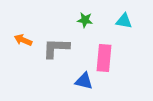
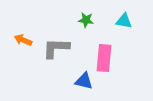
green star: moved 1 px right
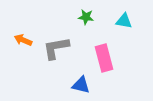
green star: moved 3 px up
gray L-shape: rotated 12 degrees counterclockwise
pink rectangle: rotated 20 degrees counterclockwise
blue triangle: moved 3 px left, 4 px down
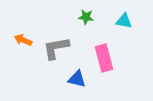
blue triangle: moved 4 px left, 6 px up
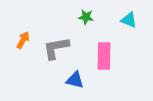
cyan triangle: moved 5 px right, 1 px up; rotated 12 degrees clockwise
orange arrow: rotated 96 degrees clockwise
pink rectangle: moved 2 px up; rotated 16 degrees clockwise
blue triangle: moved 2 px left, 1 px down
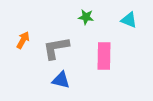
blue triangle: moved 14 px left
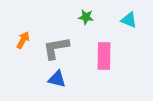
blue triangle: moved 4 px left, 1 px up
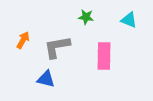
gray L-shape: moved 1 px right, 1 px up
blue triangle: moved 11 px left
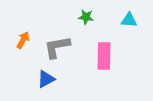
cyan triangle: rotated 18 degrees counterclockwise
blue triangle: rotated 42 degrees counterclockwise
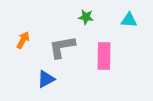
gray L-shape: moved 5 px right
